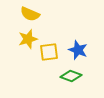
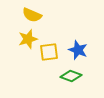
yellow semicircle: moved 2 px right, 1 px down
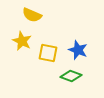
yellow star: moved 6 px left, 2 px down; rotated 30 degrees counterclockwise
yellow square: moved 1 px left, 1 px down; rotated 18 degrees clockwise
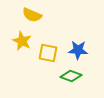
blue star: rotated 18 degrees counterclockwise
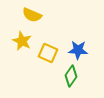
yellow square: rotated 12 degrees clockwise
green diamond: rotated 75 degrees counterclockwise
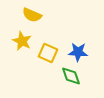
blue star: moved 2 px down
green diamond: rotated 55 degrees counterclockwise
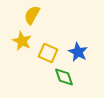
yellow semicircle: rotated 96 degrees clockwise
blue star: rotated 24 degrees clockwise
green diamond: moved 7 px left, 1 px down
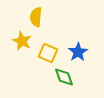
yellow semicircle: moved 4 px right, 2 px down; rotated 24 degrees counterclockwise
blue star: rotated 12 degrees clockwise
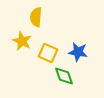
blue star: rotated 30 degrees counterclockwise
green diamond: moved 1 px up
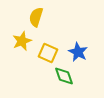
yellow semicircle: rotated 12 degrees clockwise
yellow star: rotated 24 degrees clockwise
blue star: rotated 18 degrees clockwise
